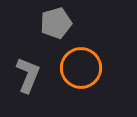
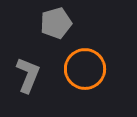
orange circle: moved 4 px right, 1 px down
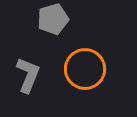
gray pentagon: moved 3 px left, 4 px up
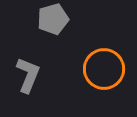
orange circle: moved 19 px right
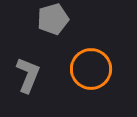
orange circle: moved 13 px left
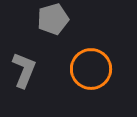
gray L-shape: moved 4 px left, 5 px up
